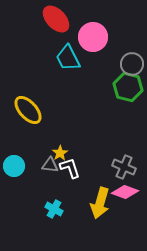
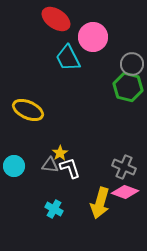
red ellipse: rotated 12 degrees counterclockwise
yellow ellipse: rotated 24 degrees counterclockwise
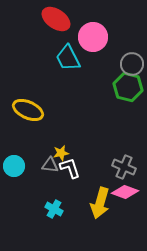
yellow star: moved 1 px right; rotated 21 degrees clockwise
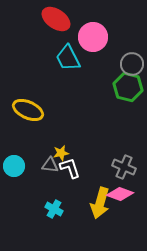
pink diamond: moved 5 px left, 2 px down
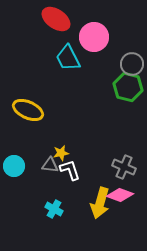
pink circle: moved 1 px right
white L-shape: moved 2 px down
pink diamond: moved 1 px down
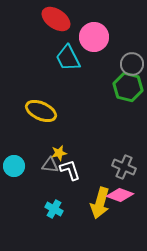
yellow ellipse: moved 13 px right, 1 px down
yellow star: moved 2 px left
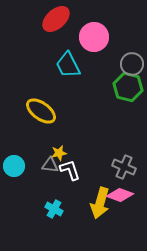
red ellipse: rotated 76 degrees counterclockwise
cyan trapezoid: moved 7 px down
yellow ellipse: rotated 12 degrees clockwise
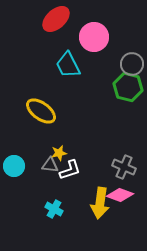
white L-shape: rotated 90 degrees clockwise
yellow arrow: rotated 8 degrees counterclockwise
